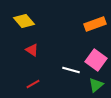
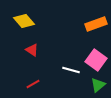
orange rectangle: moved 1 px right
green triangle: moved 2 px right
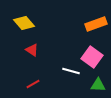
yellow diamond: moved 2 px down
pink square: moved 4 px left, 3 px up
white line: moved 1 px down
green triangle: rotated 42 degrees clockwise
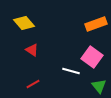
green triangle: moved 1 px right, 1 px down; rotated 49 degrees clockwise
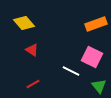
pink square: rotated 10 degrees counterclockwise
white line: rotated 12 degrees clockwise
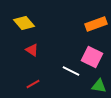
green triangle: rotated 42 degrees counterclockwise
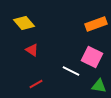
red line: moved 3 px right
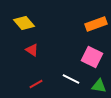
white line: moved 8 px down
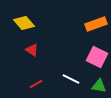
pink square: moved 5 px right
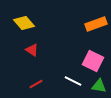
pink square: moved 4 px left, 4 px down
white line: moved 2 px right, 2 px down
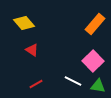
orange rectangle: moved 1 px left; rotated 30 degrees counterclockwise
pink square: rotated 20 degrees clockwise
green triangle: moved 1 px left
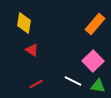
yellow diamond: rotated 50 degrees clockwise
